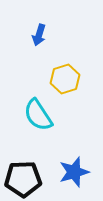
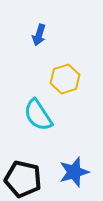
black pentagon: rotated 15 degrees clockwise
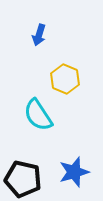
yellow hexagon: rotated 20 degrees counterclockwise
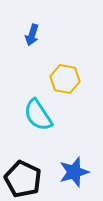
blue arrow: moved 7 px left
yellow hexagon: rotated 12 degrees counterclockwise
black pentagon: rotated 12 degrees clockwise
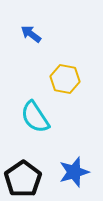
blue arrow: moved 1 px left, 1 px up; rotated 110 degrees clockwise
cyan semicircle: moved 3 px left, 2 px down
black pentagon: rotated 12 degrees clockwise
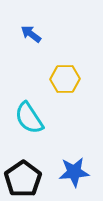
yellow hexagon: rotated 12 degrees counterclockwise
cyan semicircle: moved 6 px left, 1 px down
blue star: rotated 12 degrees clockwise
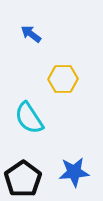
yellow hexagon: moved 2 px left
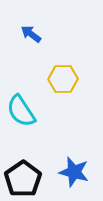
cyan semicircle: moved 8 px left, 7 px up
blue star: rotated 20 degrees clockwise
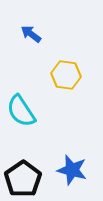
yellow hexagon: moved 3 px right, 4 px up; rotated 8 degrees clockwise
blue star: moved 2 px left, 2 px up
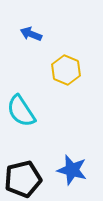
blue arrow: rotated 15 degrees counterclockwise
yellow hexagon: moved 5 px up; rotated 16 degrees clockwise
black pentagon: rotated 21 degrees clockwise
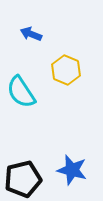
cyan semicircle: moved 19 px up
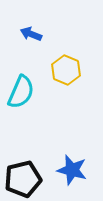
cyan semicircle: rotated 124 degrees counterclockwise
